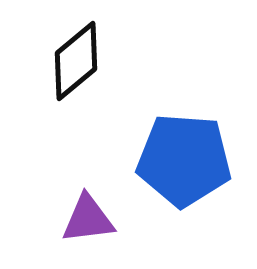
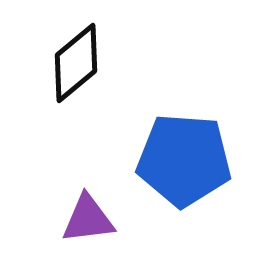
black diamond: moved 2 px down
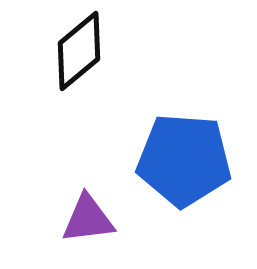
black diamond: moved 3 px right, 12 px up
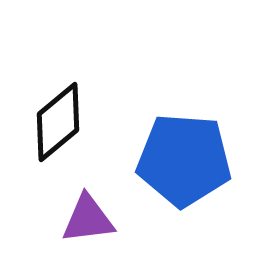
black diamond: moved 21 px left, 71 px down
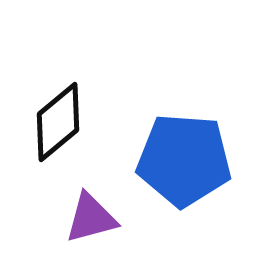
purple triangle: moved 3 px right, 1 px up; rotated 8 degrees counterclockwise
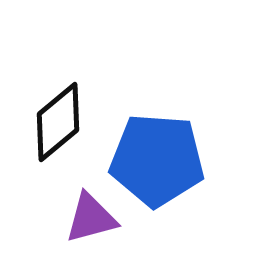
blue pentagon: moved 27 px left
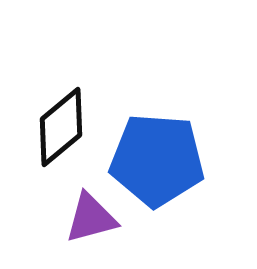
black diamond: moved 3 px right, 5 px down
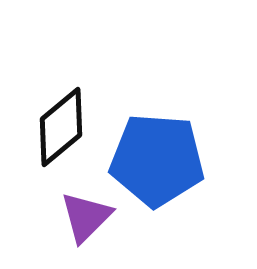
purple triangle: moved 5 px left, 1 px up; rotated 30 degrees counterclockwise
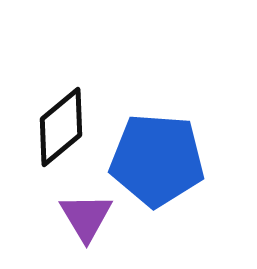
purple triangle: rotated 16 degrees counterclockwise
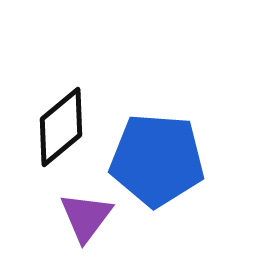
purple triangle: rotated 8 degrees clockwise
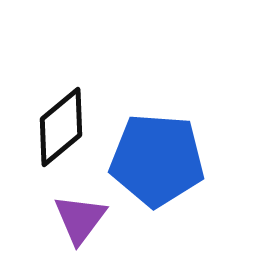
purple triangle: moved 6 px left, 2 px down
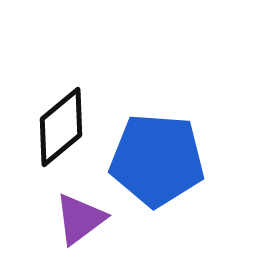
purple triangle: rotated 16 degrees clockwise
